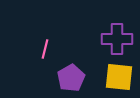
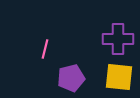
purple cross: moved 1 px right
purple pentagon: rotated 16 degrees clockwise
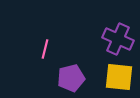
purple cross: rotated 24 degrees clockwise
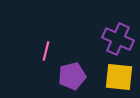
pink line: moved 1 px right, 2 px down
purple pentagon: moved 1 px right, 2 px up
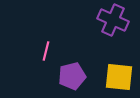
purple cross: moved 5 px left, 19 px up
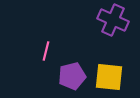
yellow square: moved 10 px left
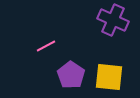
pink line: moved 5 px up; rotated 48 degrees clockwise
purple pentagon: moved 1 px left, 1 px up; rotated 24 degrees counterclockwise
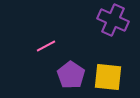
yellow square: moved 1 px left
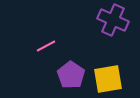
yellow square: moved 2 px down; rotated 16 degrees counterclockwise
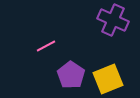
yellow square: rotated 12 degrees counterclockwise
